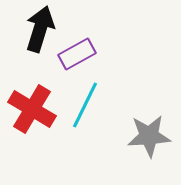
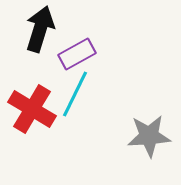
cyan line: moved 10 px left, 11 px up
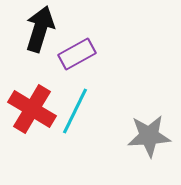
cyan line: moved 17 px down
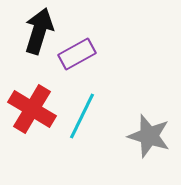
black arrow: moved 1 px left, 2 px down
cyan line: moved 7 px right, 5 px down
gray star: rotated 21 degrees clockwise
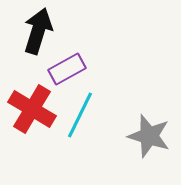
black arrow: moved 1 px left
purple rectangle: moved 10 px left, 15 px down
cyan line: moved 2 px left, 1 px up
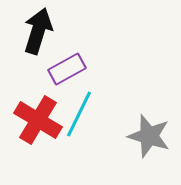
red cross: moved 6 px right, 11 px down
cyan line: moved 1 px left, 1 px up
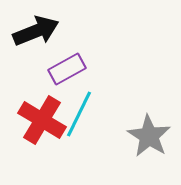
black arrow: moved 2 px left; rotated 51 degrees clockwise
red cross: moved 4 px right
gray star: rotated 15 degrees clockwise
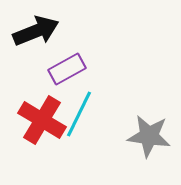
gray star: rotated 24 degrees counterclockwise
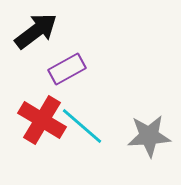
black arrow: rotated 15 degrees counterclockwise
cyan line: moved 3 px right, 12 px down; rotated 75 degrees counterclockwise
gray star: rotated 12 degrees counterclockwise
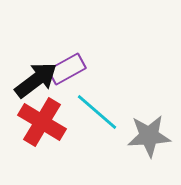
black arrow: moved 49 px down
red cross: moved 2 px down
cyan line: moved 15 px right, 14 px up
